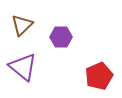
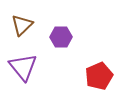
purple triangle: rotated 12 degrees clockwise
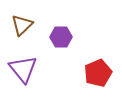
purple triangle: moved 2 px down
red pentagon: moved 1 px left, 3 px up
